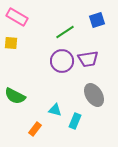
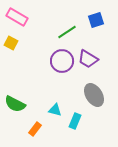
blue square: moved 1 px left
green line: moved 2 px right
yellow square: rotated 24 degrees clockwise
purple trapezoid: rotated 40 degrees clockwise
green semicircle: moved 8 px down
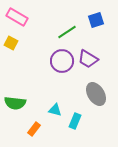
gray ellipse: moved 2 px right, 1 px up
green semicircle: moved 1 px up; rotated 20 degrees counterclockwise
orange rectangle: moved 1 px left
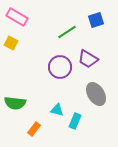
purple circle: moved 2 px left, 6 px down
cyan triangle: moved 2 px right
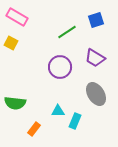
purple trapezoid: moved 7 px right, 1 px up
cyan triangle: moved 1 px right, 1 px down; rotated 16 degrees counterclockwise
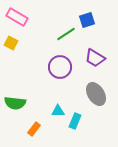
blue square: moved 9 px left
green line: moved 1 px left, 2 px down
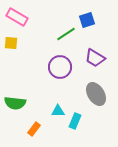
yellow square: rotated 24 degrees counterclockwise
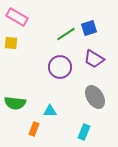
blue square: moved 2 px right, 8 px down
purple trapezoid: moved 1 px left, 1 px down
gray ellipse: moved 1 px left, 3 px down
cyan triangle: moved 8 px left
cyan rectangle: moved 9 px right, 11 px down
orange rectangle: rotated 16 degrees counterclockwise
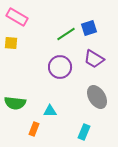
gray ellipse: moved 2 px right
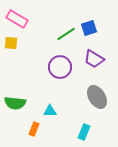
pink rectangle: moved 2 px down
